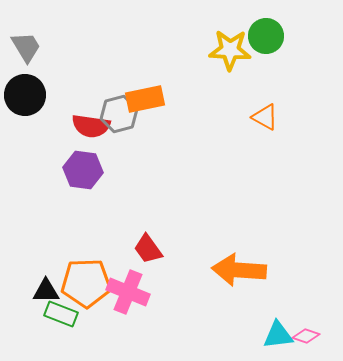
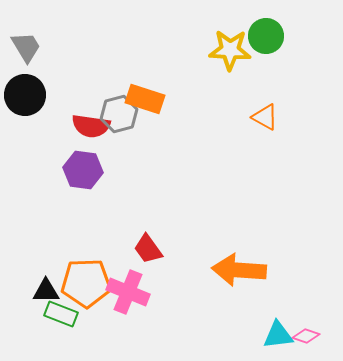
orange rectangle: rotated 30 degrees clockwise
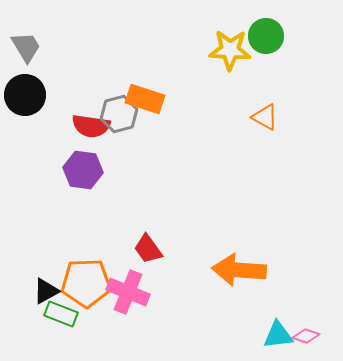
black triangle: rotated 28 degrees counterclockwise
